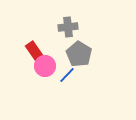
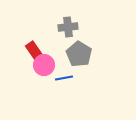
pink circle: moved 1 px left, 1 px up
blue line: moved 3 px left, 3 px down; rotated 36 degrees clockwise
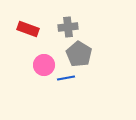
red rectangle: moved 7 px left, 23 px up; rotated 35 degrees counterclockwise
blue line: moved 2 px right
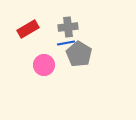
red rectangle: rotated 50 degrees counterclockwise
blue line: moved 35 px up
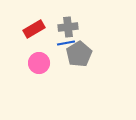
red rectangle: moved 6 px right
gray pentagon: rotated 10 degrees clockwise
pink circle: moved 5 px left, 2 px up
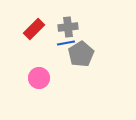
red rectangle: rotated 15 degrees counterclockwise
gray pentagon: moved 2 px right
pink circle: moved 15 px down
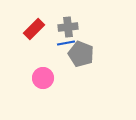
gray pentagon: rotated 20 degrees counterclockwise
pink circle: moved 4 px right
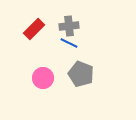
gray cross: moved 1 px right, 1 px up
blue line: moved 3 px right; rotated 36 degrees clockwise
gray pentagon: moved 20 px down
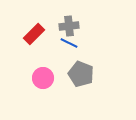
red rectangle: moved 5 px down
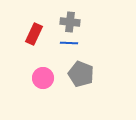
gray cross: moved 1 px right, 4 px up; rotated 12 degrees clockwise
red rectangle: rotated 20 degrees counterclockwise
blue line: rotated 24 degrees counterclockwise
